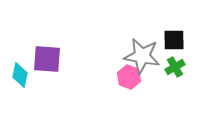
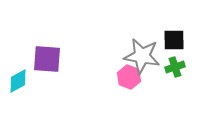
green cross: rotated 12 degrees clockwise
cyan diamond: moved 2 px left, 6 px down; rotated 50 degrees clockwise
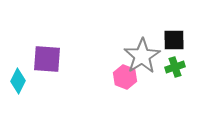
gray star: rotated 30 degrees clockwise
pink hexagon: moved 4 px left
cyan diamond: rotated 35 degrees counterclockwise
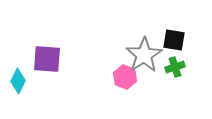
black square: rotated 10 degrees clockwise
gray star: moved 2 px right, 1 px up
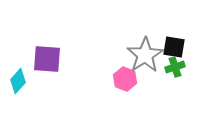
black square: moved 7 px down
gray star: moved 1 px right
pink hexagon: moved 2 px down
cyan diamond: rotated 15 degrees clockwise
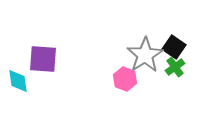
black square: rotated 25 degrees clockwise
purple square: moved 4 px left
green cross: rotated 18 degrees counterclockwise
cyan diamond: rotated 50 degrees counterclockwise
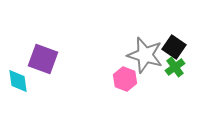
gray star: rotated 24 degrees counterclockwise
purple square: rotated 16 degrees clockwise
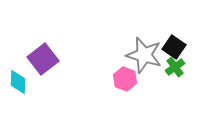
gray star: moved 1 px left
purple square: rotated 32 degrees clockwise
cyan diamond: moved 1 px down; rotated 10 degrees clockwise
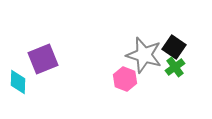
purple square: rotated 16 degrees clockwise
